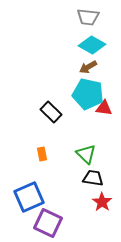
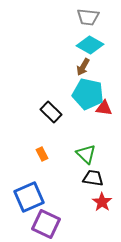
cyan diamond: moved 2 px left
brown arrow: moved 5 px left; rotated 30 degrees counterclockwise
orange rectangle: rotated 16 degrees counterclockwise
purple square: moved 2 px left, 1 px down
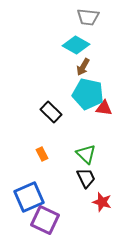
cyan diamond: moved 14 px left
black trapezoid: moved 7 px left; rotated 55 degrees clockwise
red star: rotated 18 degrees counterclockwise
purple square: moved 1 px left, 4 px up
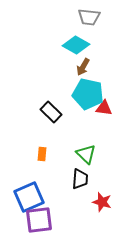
gray trapezoid: moved 1 px right
orange rectangle: rotated 32 degrees clockwise
black trapezoid: moved 6 px left, 1 px down; rotated 30 degrees clockwise
purple square: moved 6 px left; rotated 32 degrees counterclockwise
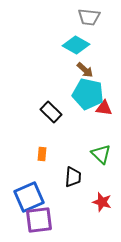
brown arrow: moved 2 px right, 3 px down; rotated 78 degrees counterclockwise
green triangle: moved 15 px right
black trapezoid: moved 7 px left, 2 px up
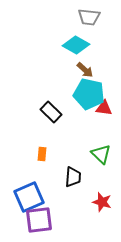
cyan pentagon: moved 1 px right
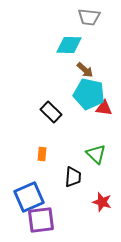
cyan diamond: moved 7 px left; rotated 28 degrees counterclockwise
green triangle: moved 5 px left
purple square: moved 2 px right
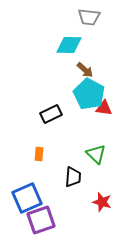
cyan pentagon: rotated 16 degrees clockwise
black rectangle: moved 2 px down; rotated 70 degrees counterclockwise
orange rectangle: moved 3 px left
blue square: moved 2 px left, 1 px down
purple square: rotated 12 degrees counterclockwise
